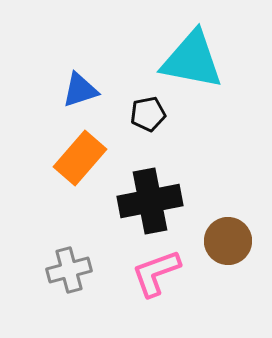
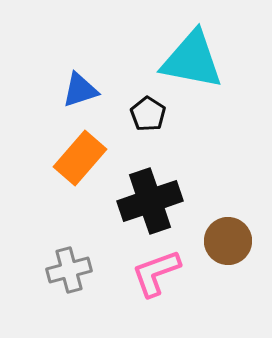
black pentagon: rotated 28 degrees counterclockwise
black cross: rotated 8 degrees counterclockwise
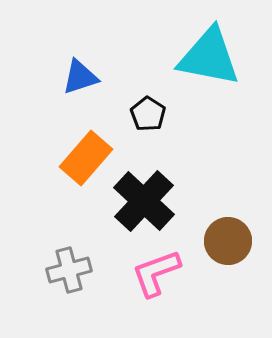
cyan triangle: moved 17 px right, 3 px up
blue triangle: moved 13 px up
orange rectangle: moved 6 px right
black cross: moved 6 px left; rotated 28 degrees counterclockwise
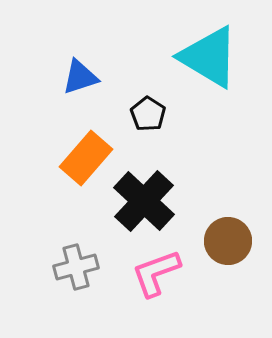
cyan triangle: rotated 20 degrees clockwise
gray cross: moved 7 px right, 3 px up
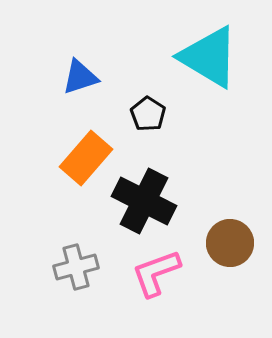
black cross: rotated 16 degrees counterclockwise
brown circle: moved 2 px right, 2 px down
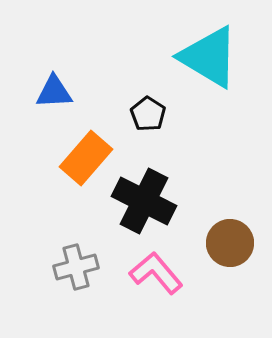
blue triangle: moved 26 px left, 15 px down; rotated 15 degrees clockwise
pink L-shape: rotated 70 degrees clockwise
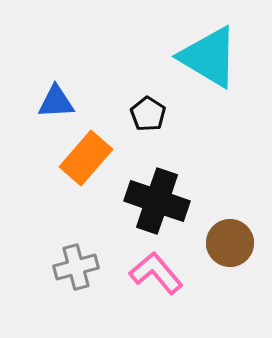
blue triangle: moved 2 px right, 10 px down
black cross: moved 13 px right; rotated 8 degrees counterclockwise
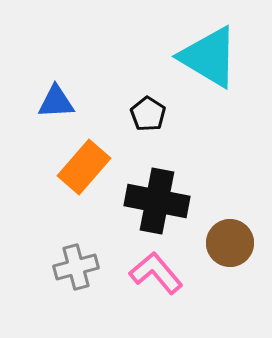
orange rectangle: moved 2 px left, 9 px down
black cross: rotated 8 degrees counterclockwise
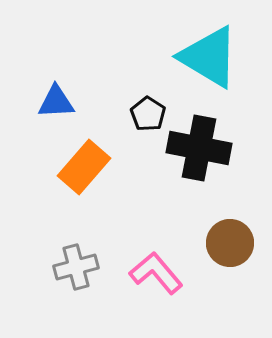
black cross: moved 42 px right, 53 px up
